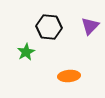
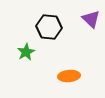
purple triangle: moved 1 px right, 7 px up; rotated 30 degrees counterclockwise
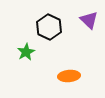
purple triangle: moved 2 px left, 1 px down
black hexagon: rotated 20 degrees clockwise
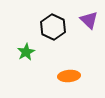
black hexagon: moved 4 px right
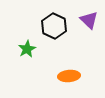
black hexagon: moved 1 px right, 1 px up
green star: moved 1 px right, 3 px up
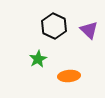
purple triangle: moved 10 px down
green star: moved 11 px right, 10 px down
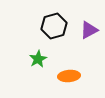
black hexagon: rotated 20 degrees clockwise
purple triangle: rotated 48 degrees clockwise
